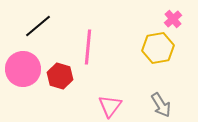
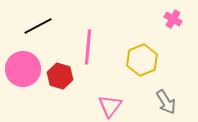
pink cross: rotated 18 degrees counterclockwise
black line: rotated 12 degrees clockwise
yellow hexagon: moved 16 px left, 12 px down; rotated 12 degrees counterclockwise
gray arrow: moved 5 px right, 3 px up
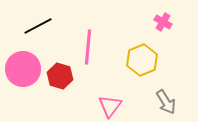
pink cross: moved 10 px left, 3 px down
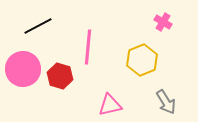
pink triangle: moved 1 px up; rotated 40 degrees clockwise
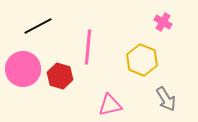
yellow hexagon: rotated 16 degrees counterclockwise
gray arrow: moved 3 px up
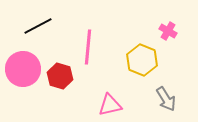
pink cross: moved 5 px right, 9 px down
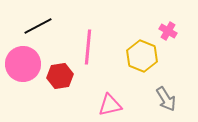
yellow hexagon: moved 4 px up
pink circle: moved 5 px up
red hexagon: rotated 25 degrees counterclockwise
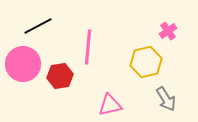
pink cross: rotated 24 degrees clockwise
yellow hexagon: moved 4 px right, 6 px down; rotated 24 degrees clockwise
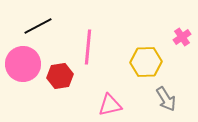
pink cross: moved 14 px right, 6 px down
yellow hexagon: rotated 12 degrees clockwise
